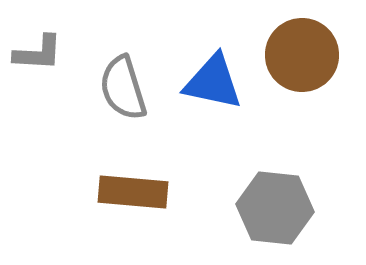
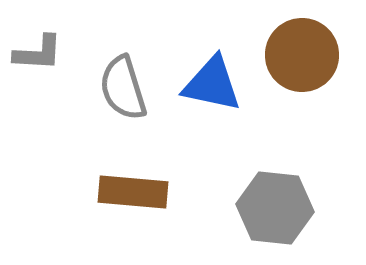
blue triangle: moved 1 px left, 2 px down
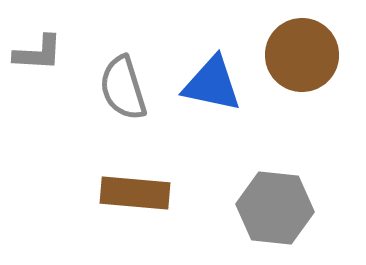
brown rectangle: moved 2 px right, 1 px down
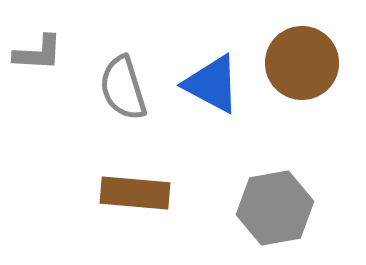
brown circle: moved 8 px down
blue triangle: rotated 16 degrees clockwise
gray hexagon: rotated 16 degrees counterclockwise
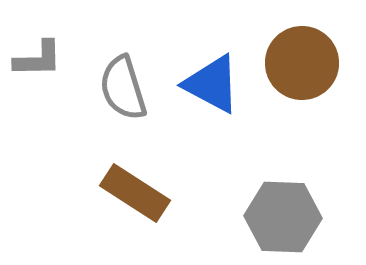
gray L-shape: moved 6 px down; rotated 4 degrees counterclockwise
brown rectangle: rotated 28 degrees clockwise
gray hexagon: moved 8 px right, 9 px down; rotated 12 degrees clockwise
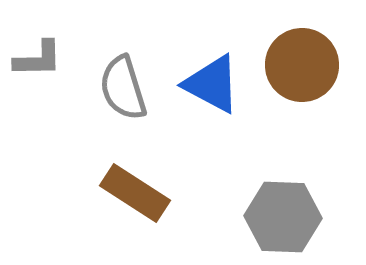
brown circle: moved 2 px down
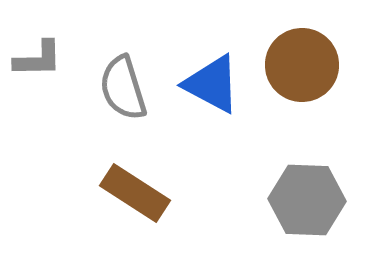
gray hexagon: moved 24 px right, 17 px up
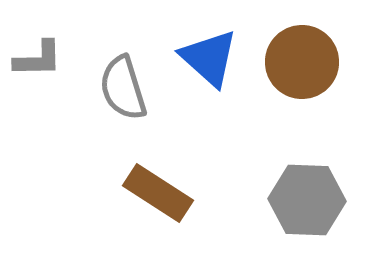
brown circle: moved 3 px up
blue triangle: moved 3 px left, 26 px up; rotated 14 degrees clockwise
brown rectangle: moved 23 px right
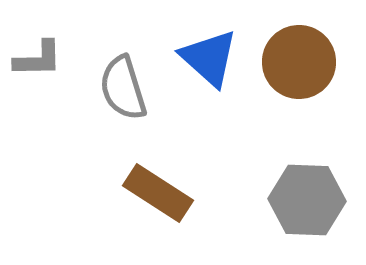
brown circle: moved 3 px left
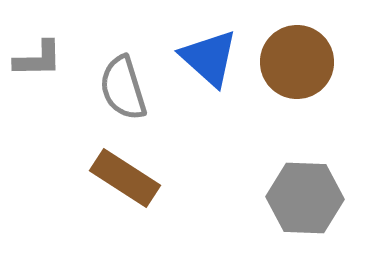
brown circle: moved 2 px left
brown rectangle: moved 33 px left, 15 px up
gray hexagon: moved 2 px left, 2 px up
